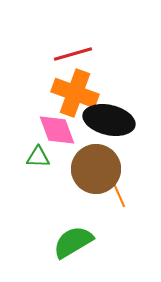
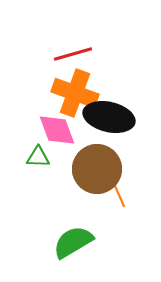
black ellipse: moved 3 px up
brown circle: moved 1 px right
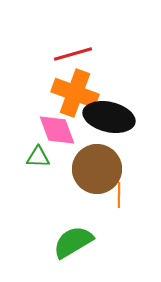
orange line: rotated 25 degrees clockwise
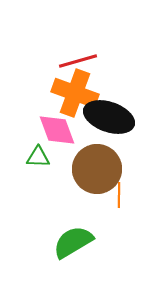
red line: moved 5 px right, 7 px down
black ellipse: rotated 6 degrees clockwise
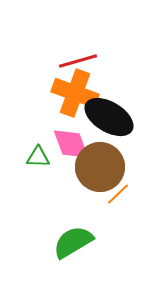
black ellipse: rotated 12 degrees clockwise
pink diamond: moved 14 px right, 14 px down
brown circle: moved 3 px right, 2 px up
orange line: moved 1 px left, 1 px up; rotated 45 degrees clockwise
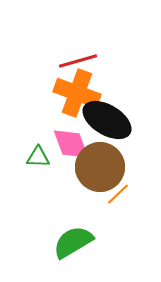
orange cross: moved 2 px right
black ellipse: moved 2 px left, 3 px down
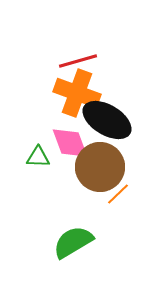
pink diamond: moved 1 px left, 1 px up
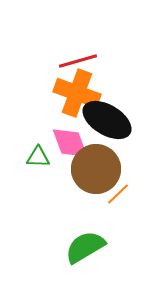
brown circle: moved 4 px left, 2 px down
green semicircle: moved 12 px right, 5 px down
